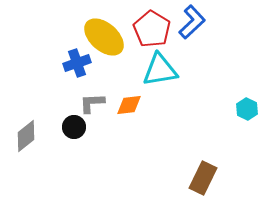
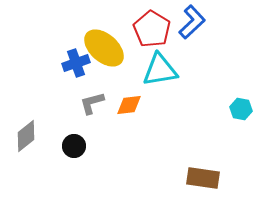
yellow ellipse: moved 11 px down
blue cross: moved 1 px left
gray L-shape: rotated 12 degrees counterclockwise
cyan hexagon: moved 6 px left; rotated 15 degrees counterclockwise
black circle: moved 19 px down
brown rectangle: rotated 72 degrees clockwise
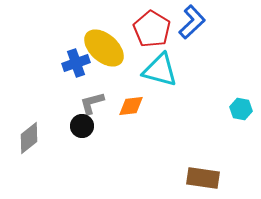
cyan triangle: rotated 24 degrees clockwise
orange diamond: moved 2 px right, 1 px down
gray diamond: moved 3 px right, 2 px down
black circle: moved 8 px right, 20 px up
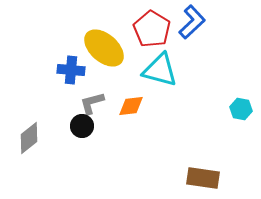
blue cross: moved 5 px left, 7 px down; rotated 24 degrees clockwise
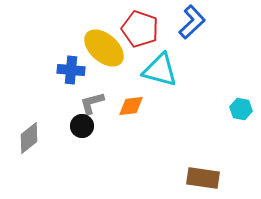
red pentagon: moved 12 px left; rotated 12 degrees counterclockwise
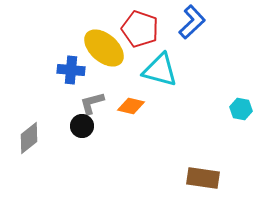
orange diamond: rotated 20 degrees clockwise
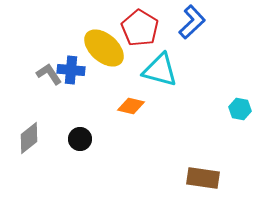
red pentagon: moved 1 px up; rotated 12 degrees clockwise
gray L-shape: moved 43 px left, 29 px up; rotated 72 degrees clockwise
cyan hexagon: moved 1 px left
black circle: moved 2 px left, 13 px down
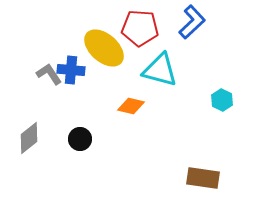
red pentagon: rotated 27 degrees counterclockwise
cyan hexagon: moved 18 px left, 9 px up; rotated 15 degrees clockwise
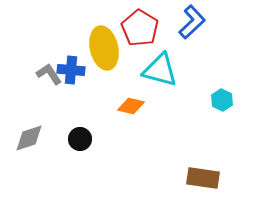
red pentagon: rotated 27 degrees clockwise
yellow ellipse: rotated 36 degrees clockwise
gray diamond: rotated 20 degrees clockwise
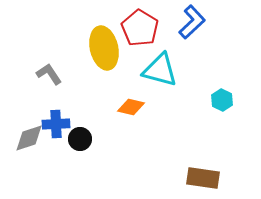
blue cross: moved 15 px left, 54 px down; rotated 8 degrees counterclockwise
orange diamond: moved 1 px down
